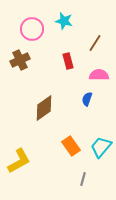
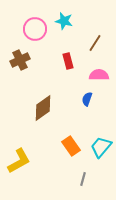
pink circle: moved 3 px right
brown diamond: moved 1 px left
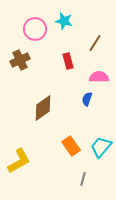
pink semicircle: moved 2 px down
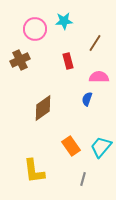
cyan star: rotated 18 degrees counterclockwise
yellow L-shape: moved 15 px right, 10 px down; rotated 112 degrees clockwise
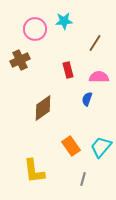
red rectangle: moved 9 px down
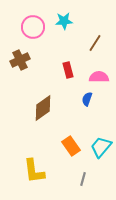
pink circle: moved 2 px left, 2 px up
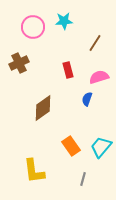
brown cross: moved 1 px left, 3 px down
pink semicircle: rotated 18 degrees counterclockwise
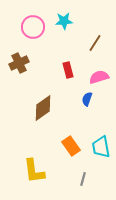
cyan trapezoid: rotated 50 degrees counterclockwise
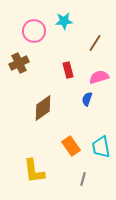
pink circle: moved 1 px right, 4 px down
